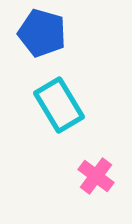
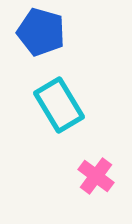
blue pentagon: moved 1 px left, 1 px up
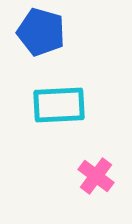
cyan rectangle: rotated 62 degrees counterclockwise
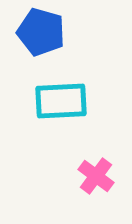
cyan rectangle: moved 2 px right, 4 px up
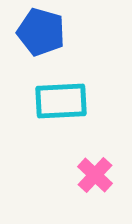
pink cross: moved 1 px left, 1 px up; rotated 6 degrees clockwise
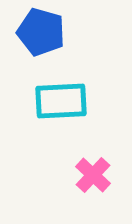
pink cross: moved 2 px left
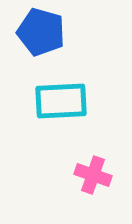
pink cross: rotated 24 degrees counterclockwise
